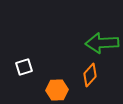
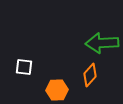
white square: rotated 24 degrees clockwise
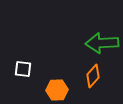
white square: moved 1 px left, 2 px down
orange diamond: moved 3 px right, 1 px down
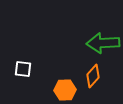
green arrow: moved 1 px right
orange hexagon: moved 8 px right
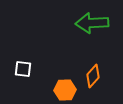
green arrow: moved 11 px left, 20 px up
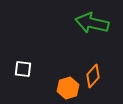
green arrow: rotated 16 degrees clockwise
orange hexagon: moved 3 px right, 2 px up; rotated 15 degrees counterclockwise
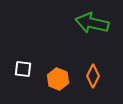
orange diamond: rotated 15 degrees counterclockwise
orange hexagon: moved 10 px left, 9 px up; rotated 20 degrees counterclockwise
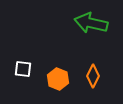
green arrow: moved 1 px left
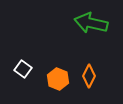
white square: rotated 30 degrees clockwise
orange diamond: moved 4 px left
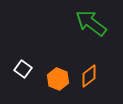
green arrow: rotated 24 degrees clockwise
orange diamond: rotated 25 degrees clockwise
